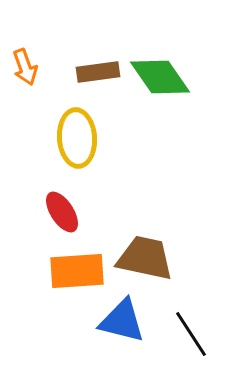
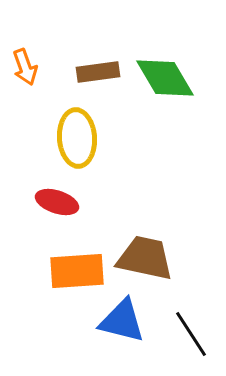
green diamond: moved 5 px right, 1 px down; rotated 4 degrees clockwise
red ellipse: moved 5 px left, 10 px up; rotated 39 degrees counterclockwise
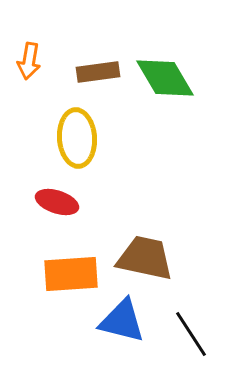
orange arrow: moved 4 px right, 6 px up; rotated 30 degrees clockwise
orange rectangle: moved 6 px left, 3 px down
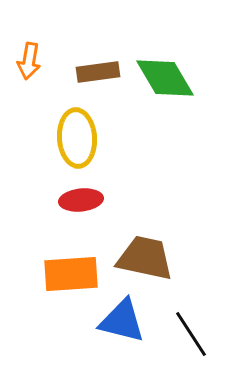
red ellipse: moved 24 px right, 2 px up; rotated 24 degrees counterclockwise
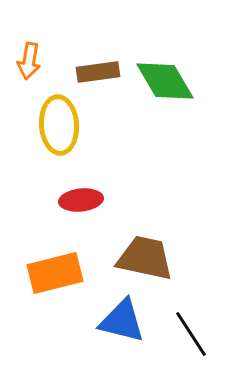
green diamond: moved 3 px down
yellow ellipse: moved 18 px left, 13 px up
orange rectangle: moved 16 px left, 1 px up; rotated 10 degrees counterclockwise
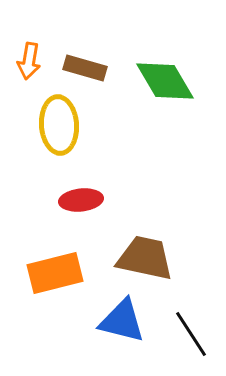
brown rectangle: moved 13 px left, 4 px up; rotated 24 degrees clockwise
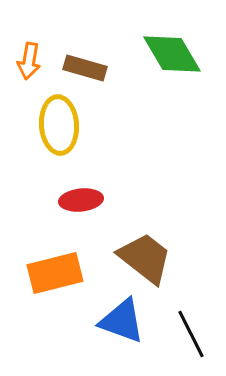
green diamond: moved 7 px right, 27 px up
brown trapezoid: rotated 26 degrees clockwise
blue triangle: rotated 6 degrees clockwise
black line: rotated 6 degrees clockwise
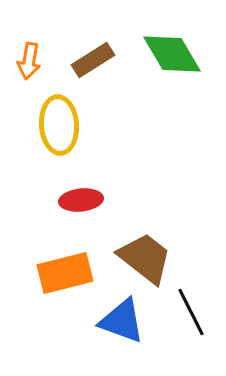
brown rectangle: moved 8 px right, 8 px up; rotated 48 degrees counterclockwise
orange rectangle: moved 10 px right
black line: moved 22 px up
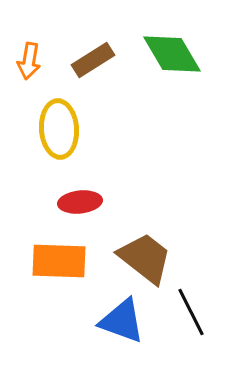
yellow ellipse: moved 4 px down
red ellipse: moved 1 px left, 2 px down
orange rectangle: moved 6 px left, 12 px up; rotated 16 degrees clockwise
